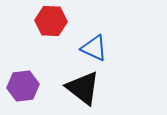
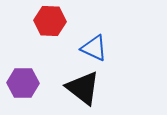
red hexagon: moved 1 px left
purple hexagon: moved 3 px up; rotated 8 degrees clockwise
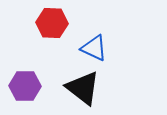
red hexagon: moved 2 px right, 2 px down
purple hexagon: moved 2 px right, 3 px down
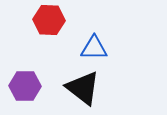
red hexagon: moved 3 px left, 3 px up
blue triangle: rotated 24 degrees counterclockwise
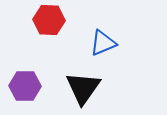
blue triangle: moved 9 px right, 5 px up; rotated 24 degrees counterclockwise
black triangle: rotated 27 degrees clockwise
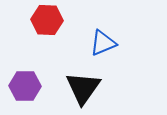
red hexagon: moved 2 px left
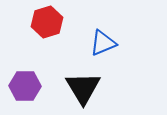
red hexagon: moved 2 px down; rotated 20 degrees counterclockwise
black triangle: rotated 6 degrees counterclockwise
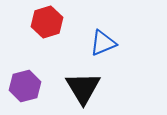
purple hexagon: rotated 16 degrees counterclockwise
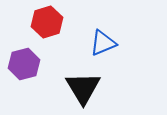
purple hexagon: moved 1 px left, 22 px up
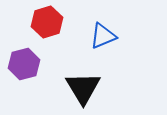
blue triangle: moved 7 px up
